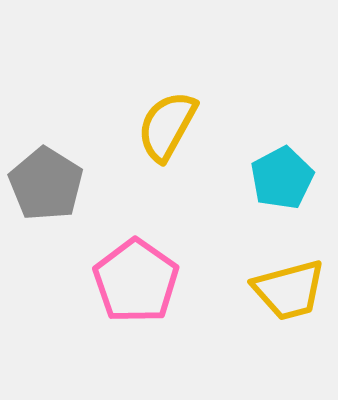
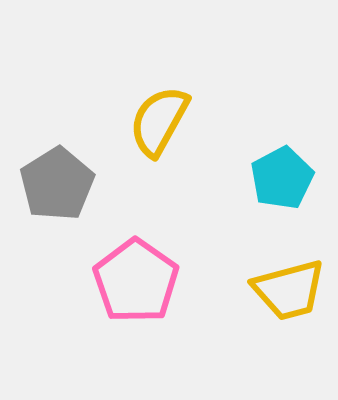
yellow semicircle: moved 8 px left, 5 px up
gray pentagon: moved 11 px right; rotated 8 degrees clockwise
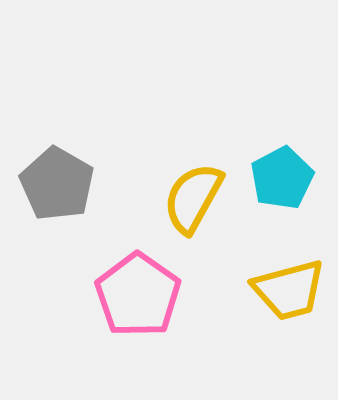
yellow semicircle: moved 34 px right, 77 px down
gray pentagon: rotated 10 degrees counterclockwise
pink pentagon: moved 2 px right, 14 px down
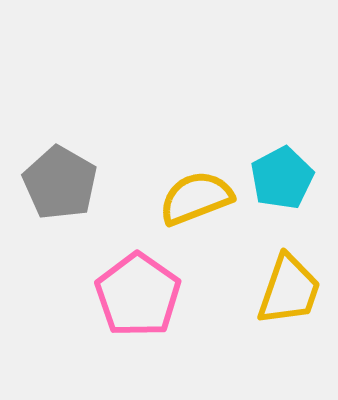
gray pentagon: moved 3 px right, 1 px up
yellow semicircle: moved 3 px right; rotated 40 degrees clockwise
yellow trapezoid: rotated 56 degrees counterclockwise
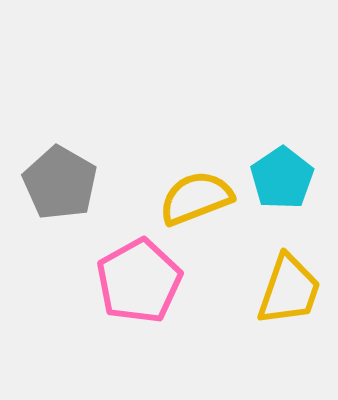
cyan pentagon: rotated 6 degrees counterclockwise
pink pentagon: moved 1 px right, 14 px up; rotated 8 degrees clockwise
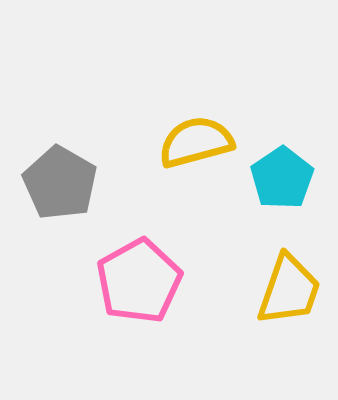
yellow semicircle: moved 56 px up; rotated 6 degrees clockwise
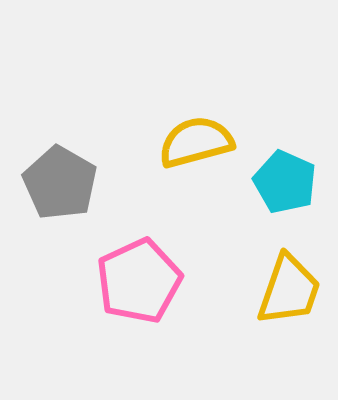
cyan pentagon: moved 3 px right, 4 px down; rotated 14 degrees counterclockwise
pink pentagon: rotated 4 degrees clockwise
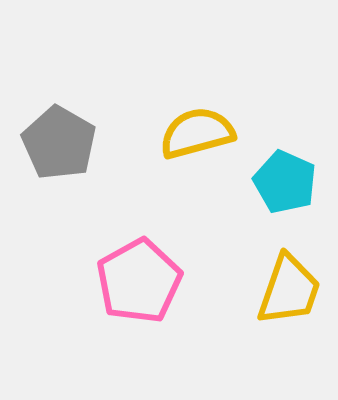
yellow semicircle: moved 1 px right, 9 px up
gray pentagon: moved 1 px left, 40 px up
pink pentagon: rotated 4 degrees counterclockwise
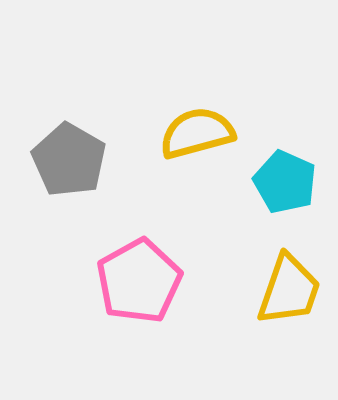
gray pentagon: moved 10 px right, 17 px down
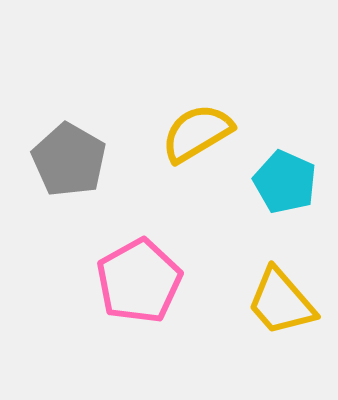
yellow semicircle: rotated 16 degrees counterclockwise
yellow trapezoid: moved 8 px left, 12 px down; rotated 120 degrees clockwise
